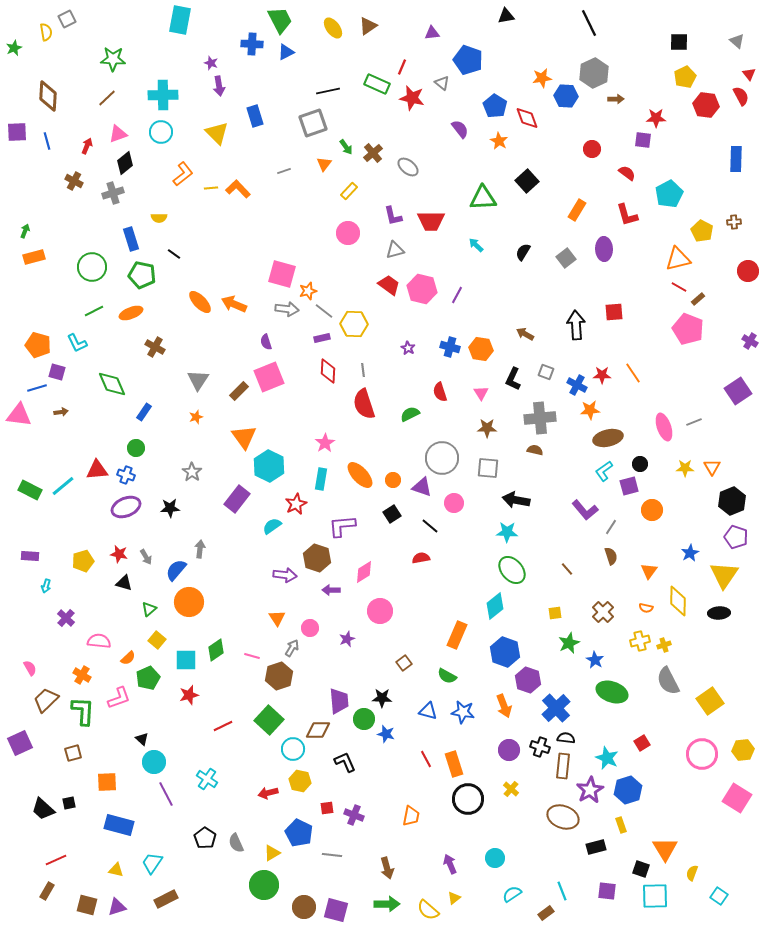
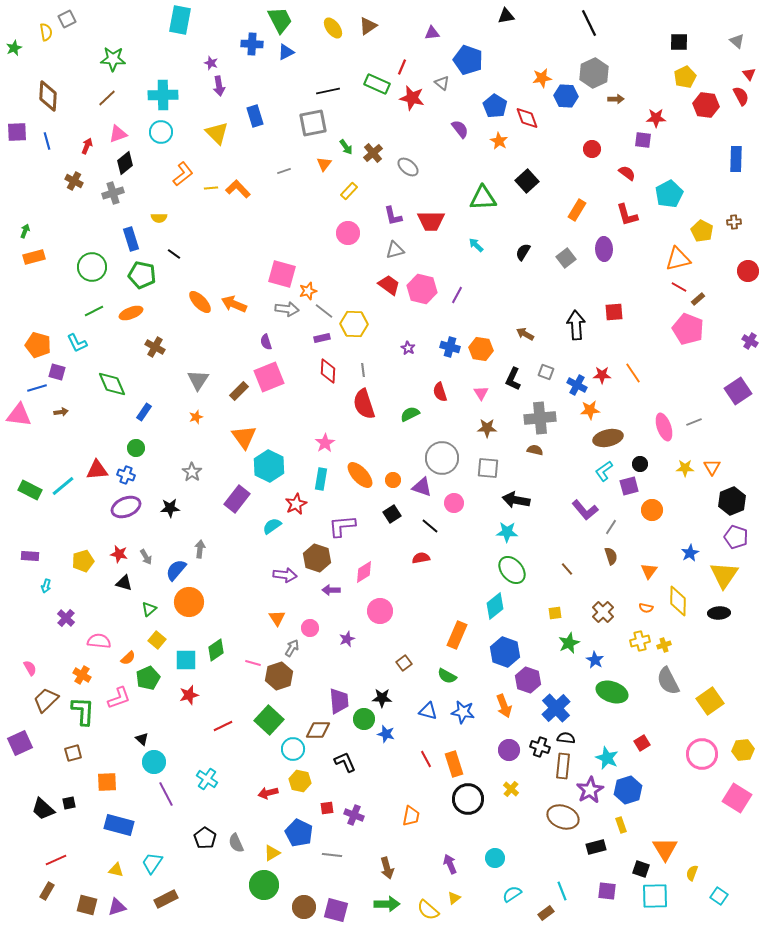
gray square at (313, 123): rotated 8 degrees clockwise
pink line at (252, 656): moved 1 px right, 7 px down
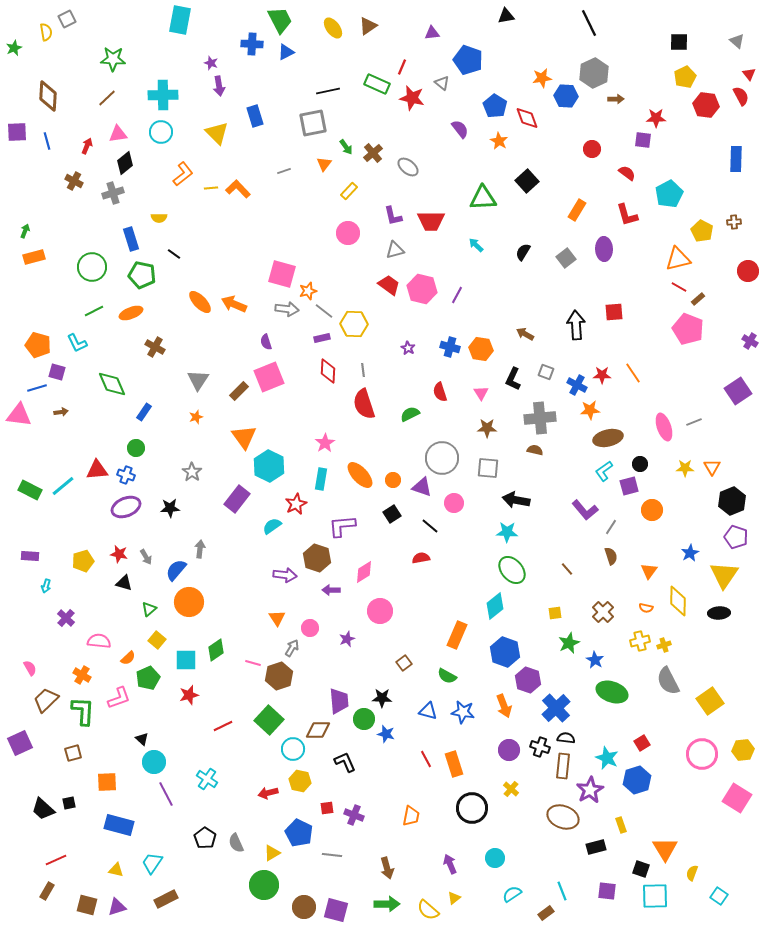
pink triangle at (118, 134): rotated 12 degrees clockwise
blue hexagon at (628, 790): moved 9 px right, 10 px up
black circle at (468, 799): moved 4 px right, 9 px down
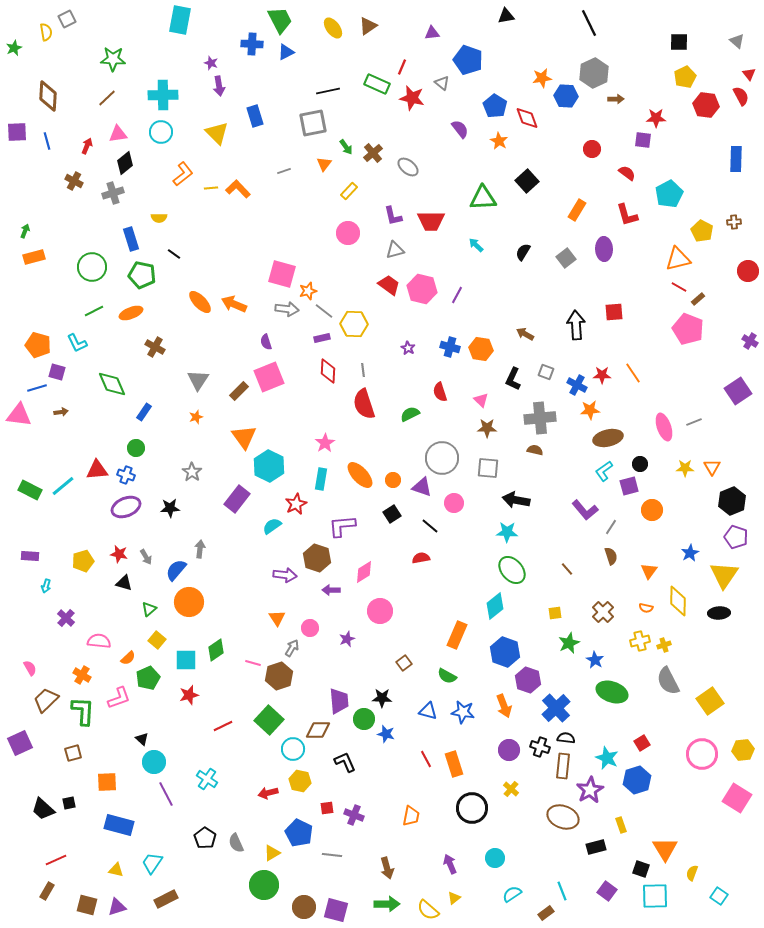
pink triangle at (481, 393): moved 7 px down; rotated 14 degrees counterclockwise
purple square at (607, 891): rotated 30 degrees clockwise
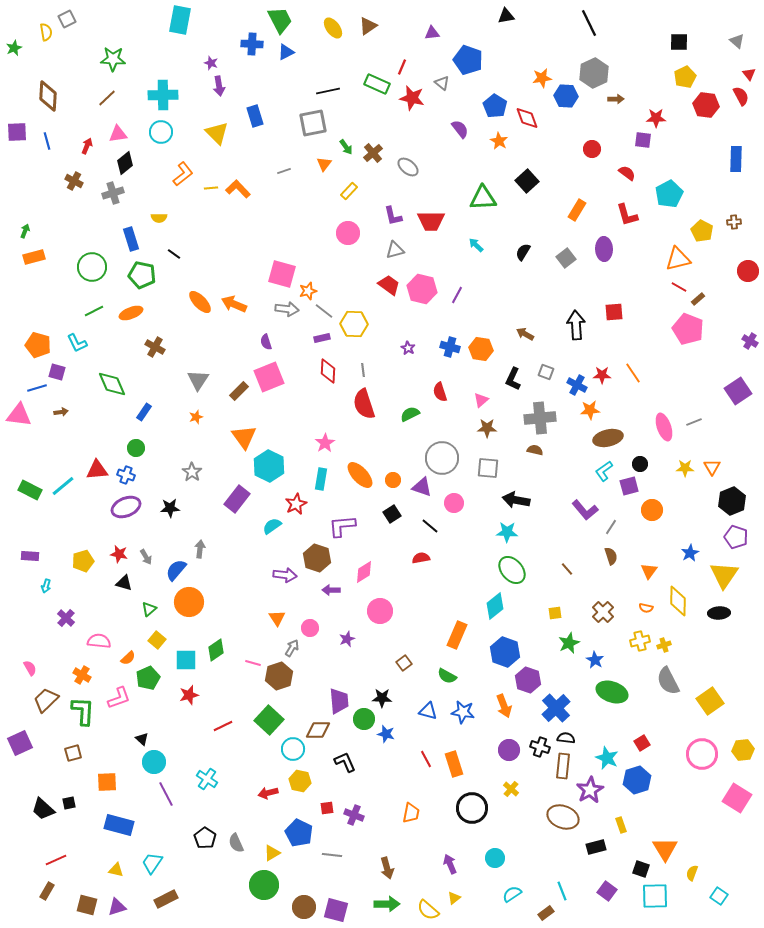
pink triangle at (481, 400): rotated 35 degrees clockwise
orange trapezoid at (411, 816): moved 3 px up
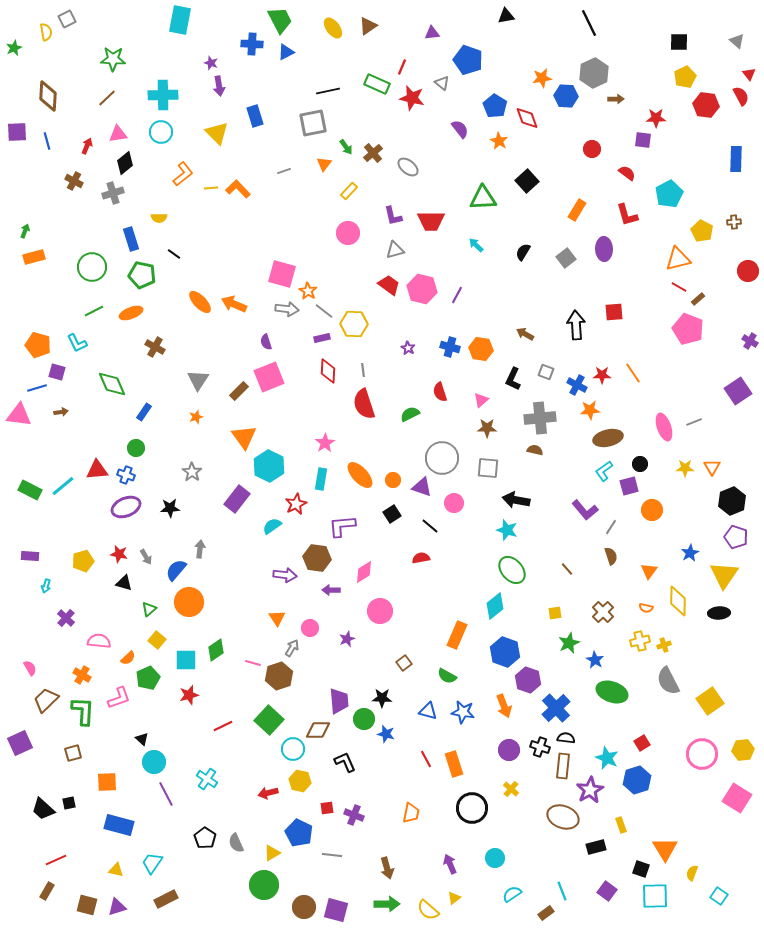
orange star at (308, 291): rotated 24 degrees counterclockwise
cyan star at (507, 532): moved 2 px up; rotated 15 degrees clockwise
brown hexagon at (317, 558): rotated 12 degrees counterclockwise
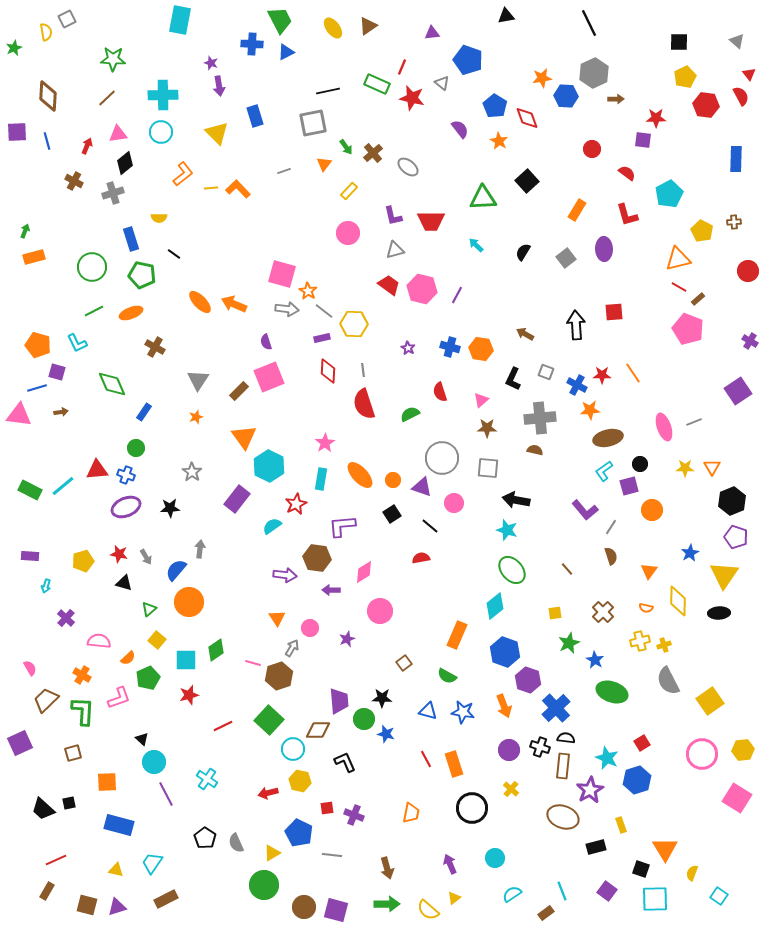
cyan square at (655, 896): moved 3 px down
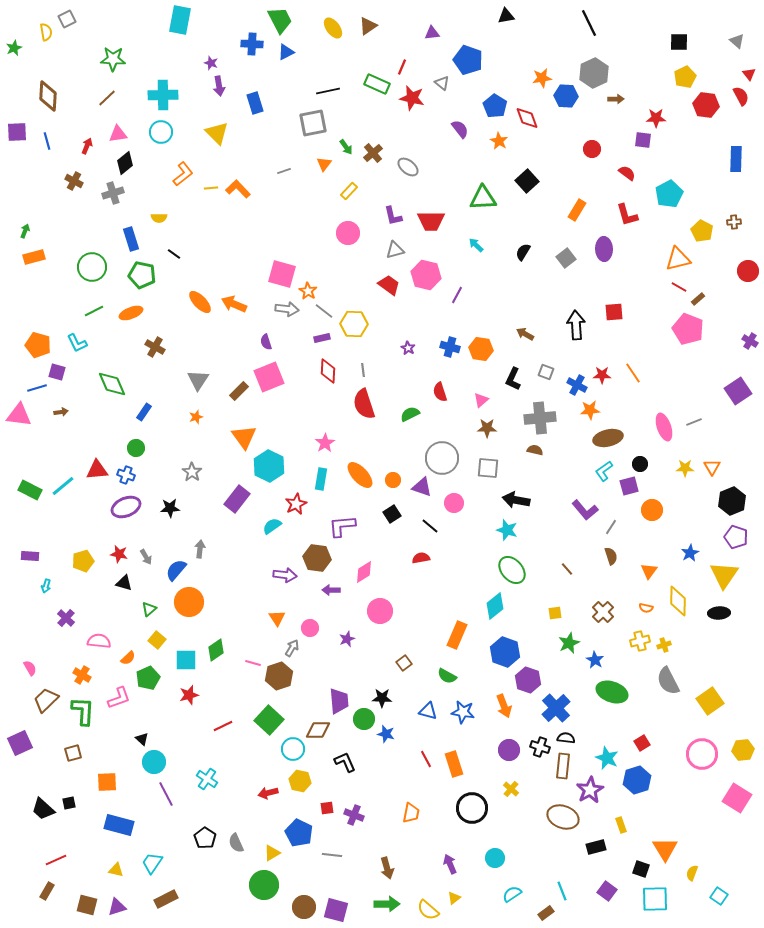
blue rectangle at (255, 116): moved 13 px up
pink hexagon at (422, 289): moved 4 px right, 14 px up
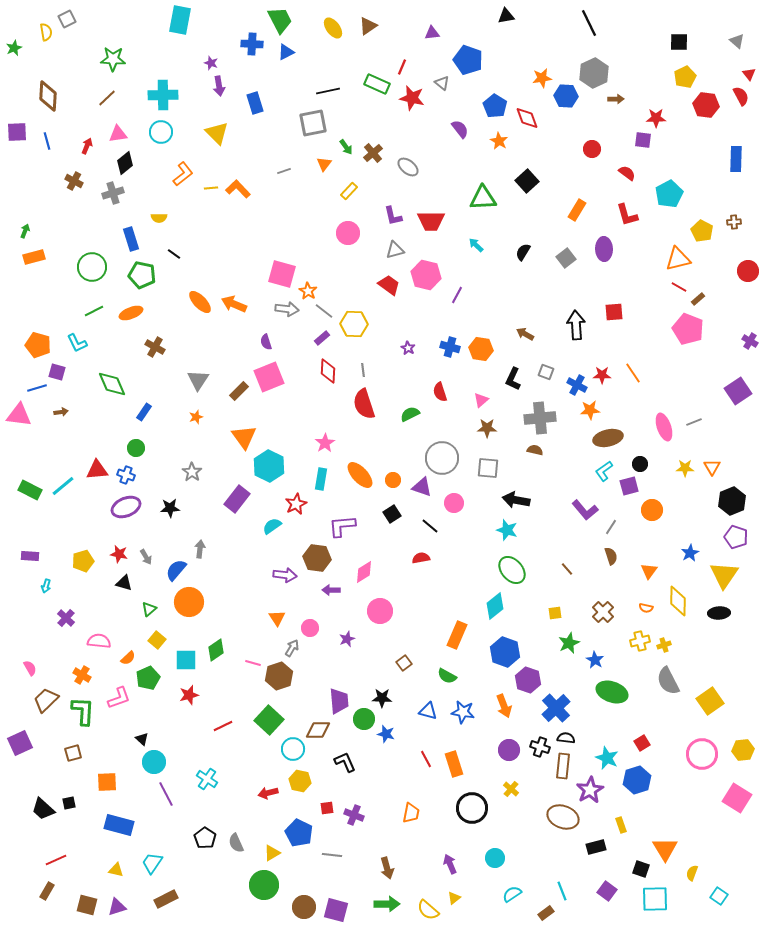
purple rectangle at (322, 338): rotated 28 degrees counterclockwise
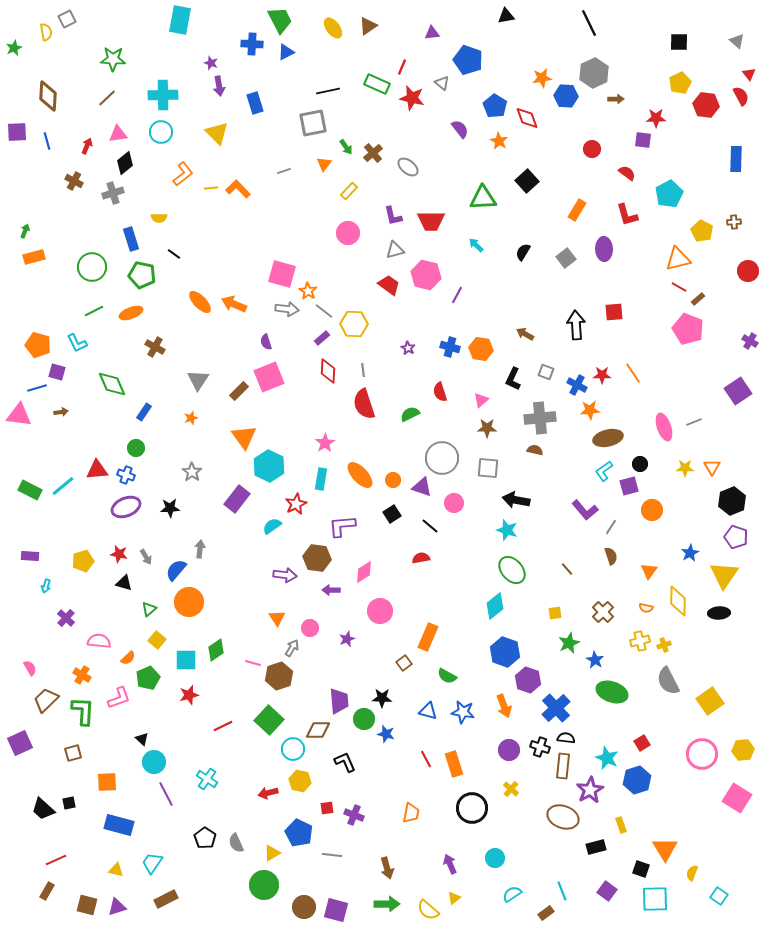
yellow pentagon at (685, 77): moved 5 px left, 6 px down
orange star at (196, 417): moved 5 px left, 1 px down
orange rectangle at (457, 635): moved 29 px left, 2 px down
